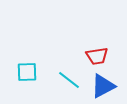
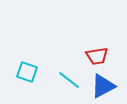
cyan square: rotated 20 degrees clockwise
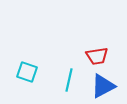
cyan line: rotated 65 degrees clockwise
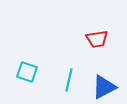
red trapezoid: moved 17 px up
blue triangle: moved 1 px right, 1 px down
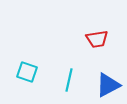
blue triangle: moved 4 px right, 2 px up
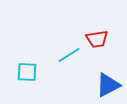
cyan square: rotated 15 degrees counterclockwise
cyan line: moved 25 px up; rotated 45 degrees clockwise
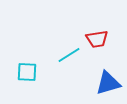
blue triangle: moved 2 px up; rotated 12 degrees clockwise
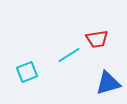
cyan square: rotated 25 degrees counterclockwise
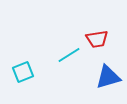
cyan square: moved 4 px left
blue triangle: moved 6 px up
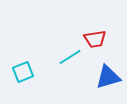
red trapezoid: moved 2 px left
cyan line: moved 1 px right, 2 px down
